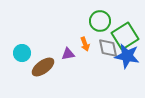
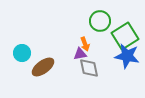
gray diamond: moved 19 px left, 20 px down
purple triangle: moved 12 px right
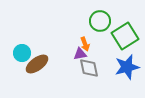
blue star: moved 11 px down; rotated 25 degrees counterclockwise
brown ellipse: moved 6 px left, 3 px up
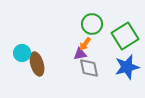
green circle: moved 8 px left, 3 px down
orange arrow: rotated 56 degrees clockwise
brown ellipse: rotated 70 degrees counterclockwise
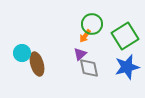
orange arrow: moved 8 px up
purple triangle: rotated 32 degrees counterclockwise
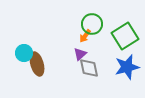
cyan circle: moved 2 px right
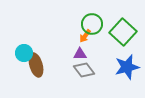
green square: moved 2 px left, 4 px up; rotated 16 degrees counterclockwise
purple triangle: rotated 40 degrees clockwise
brown ellipse: moved 1 px left, 1 px down
gray diamond: moved 5 px left, 2 px down; rotated 25 degrees counterclockwise
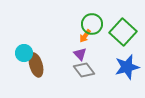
purple triangle: rotated 48 degrees clockwise
